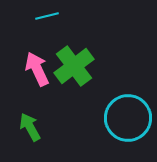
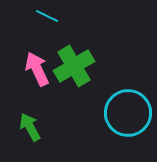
cyan line: rotated 40 degrees clockwise
green cross: rotated 6 degrees clockwise
cyan circle: moved 5 px up
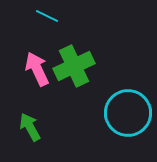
green cross: rotated 6 degrees clockwise
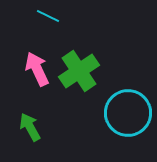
cyan line: moved 1 px right
green cross: moved 5 px right, 5 px down; rotated 9 degrees counterclockwise
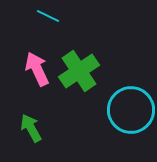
cyan circle: moved 3 px right, 3 px up
green arrow: moved 1 px right, 1 px down
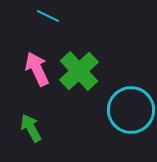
green cross: rotated 9 degrees counterclockwise
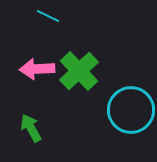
pink arrow: rotated 68 degrees counterclockwise
